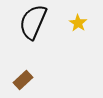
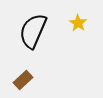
black semicircle: moved 9 px down
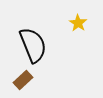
black semicircle: moved 14 px down; rotated 135 degrees clockwise
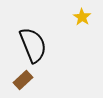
yellow star: moved 4 px right, 6 px up
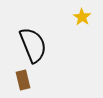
brown rectangle: rotated 60 degrees counterclockwise
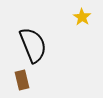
brown rectangle: moved 1 px left
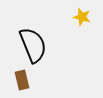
yellow star: rotated 18 degrees counterclockwise
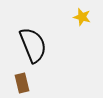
brown rectangle: moved 3 px down
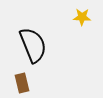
yellow star: rotated 12 degrees counterclockwise
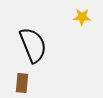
brown rectangle: rotated 18 degrees clockwise
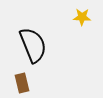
brown rectangle: rotated 18 degrees counterclockwise
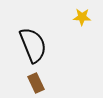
brown rectangle: moved 14 px right; rotated 12 degrees counterclockwise
